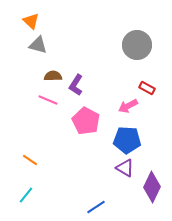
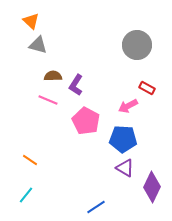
blue pentagon: moved 4 px left, 1 px up
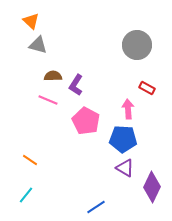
pink arrow: moved 3 px down; rotated 114 degrees clockwise
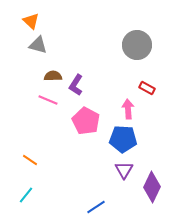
purple triangle: moved 1 px left, 2 px down; rotated 30 degrees clockwise
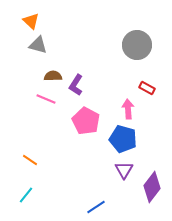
pink line: moved 2 px left, 1 px up
blue pentagon: rotated 12 degrees clockwise
purple diamond: rotated 12 degrees clockwise
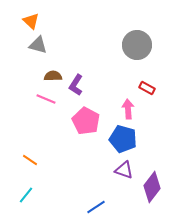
purple triangle: rotated 42 degrees counterclockwise
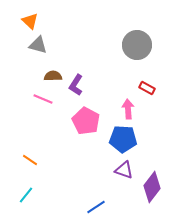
orange triangle: moved 1 px left
pink line: moved 3 px left
blue pentagon: rotated 12 degrees counterclockwise
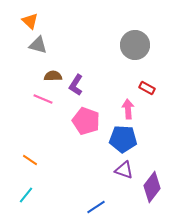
gray circle: moved 2 px left
pink pentagon: rotated 8 degrees counterclockwise
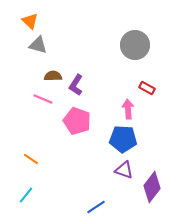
pink pentagon: moved 9 px left
orange line: moved 1 px right, 1 px up
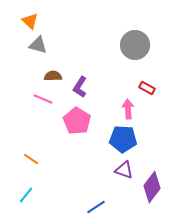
purple L-shape: moved 4 px right, 2 px down
pink pentagon: rotated 12 degrees clockwise
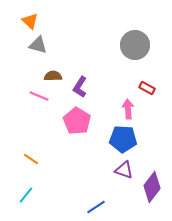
pink line: moved 4 px left, 3 px up
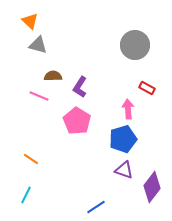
blue pentagon: rotated 20 degrees counterclockwise
cyan line: rotated 12 degrees counterclockwise
